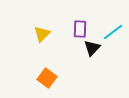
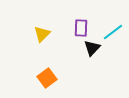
purple rectangle: moved 1 px right, 1 px up
orange square: rotated 18 degrees clockwise
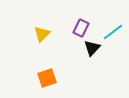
purple rectangle: rotated 24 degrees clockwise
orange square: rotated 18 degrees clockwise
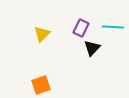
cyan line: moved 5 px up; rotated 40 degrees clockwise
orange square: moved 6 px left, 7 px down
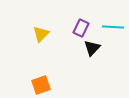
yellow triangle: moved 1 px left
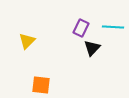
yellow triangle: moved 14 px left, 7 px down
orange square: rotated 24 degrees clockwise
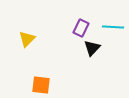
yellow triangle: moved 2 px up
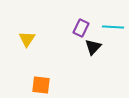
yellow triangle: rotated 12 degrees counterclockwise
black triangle: moved 1 px right, 1 px up
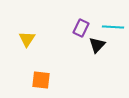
black triangle: moved 4 px right, 2 px up
orange square: moved 5 px up
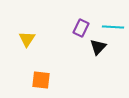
black triangle: moved 1 px right, 2 px down
